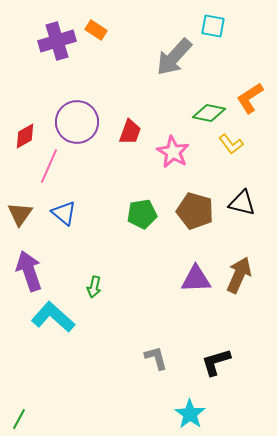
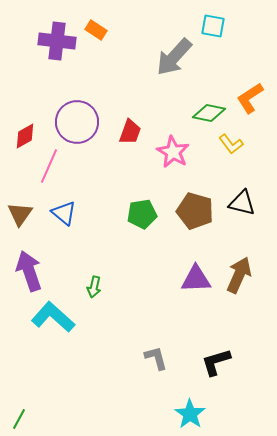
purple cross: rotated 24 degrees clockwise
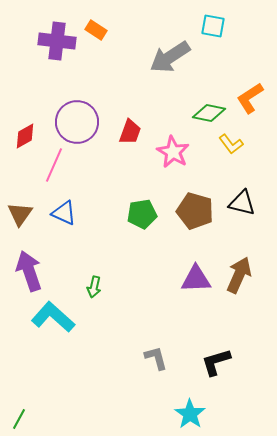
gray arrow: moved 4 px left; rotated 15 degrees clockwise
pink line: moved 5 px right, 1 px up
blue triangle: rotated 16 degrees counterclockwise
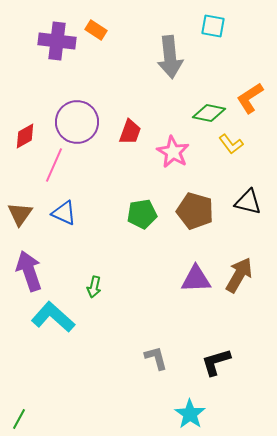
gray arrow: rotated 63 degrees counterclockwise
black triangle: moved 6 px right, 1 px up
brown arrow: rotated 6 degrees clockwise
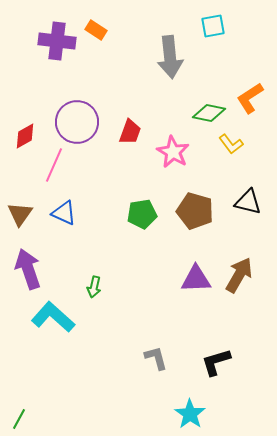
cyan square: rotated 20 degrees counterclockwise
purple arrow: moved 1 px left, 2 px up
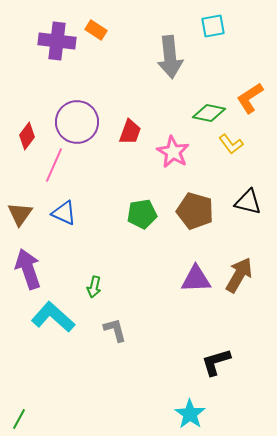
red diamond: moved 2 px right; rotated 24 degrees counterclockwise
gray L-shape: moved 41 px left, 28 px up
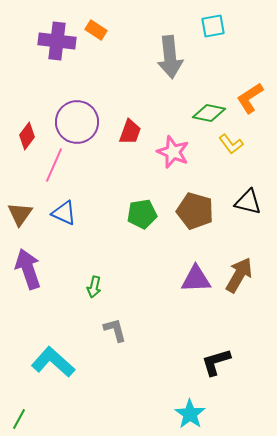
pink star: rotated 8 degrees counterclockwise
cyan L-shape: moved 45 px down
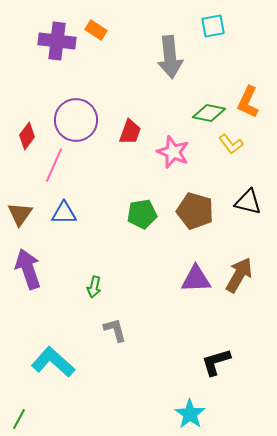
orange L-shape: moved 2 px left, 4 px down; rotated 32 degrees counterclockwise
purple circle: moved 1 px left, 2 px up
blue triangle: rotated 24 degrees counterclockwise
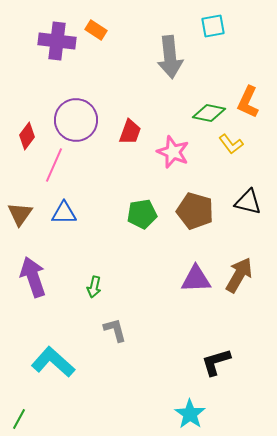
purple arrow: moved 5 px right, 8 px down
